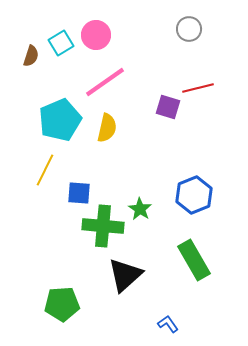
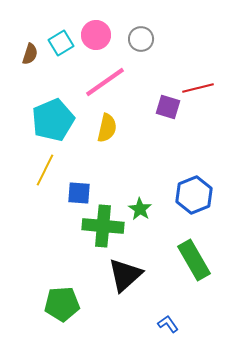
gray circle: moved 48 px left, 10 px down
brown semicircle: moved 1 px left, 2 px up
cyan pentagon: moved 7 px left
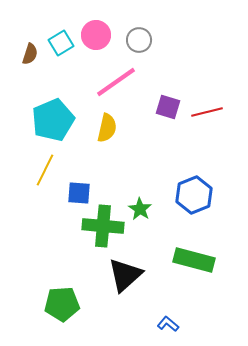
gray circle: moved 2 px left, 1 px down
pink line: moved 11 px right
red line: moved 9 px right, 24 px down
green rectangle: rotated 45 degrees counterclockwise
blue L-shape: rotated 15 degrees counterclockwise
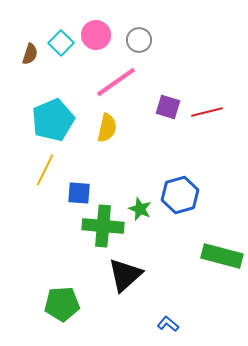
cyan square: rotated 15 degrees counterclockwise
blue hexagon: moved 14 px left; rotated 6 degrees clockwise
green star: rotated 10 degrees counterclockwise
green rectangle: moved 28 px right, 4 px up
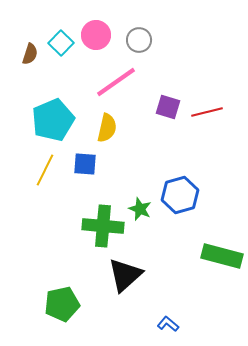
blue square: moved 6 px right, 29 px up
green pentagon: rotated 8 degrees counterclockwise
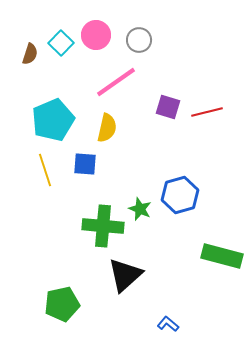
yellow line: rotated 44 degrees counterclockwise
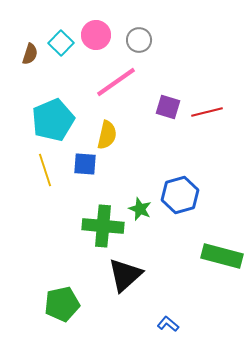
yellow semicircle: moved 7 px down
